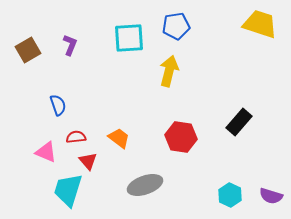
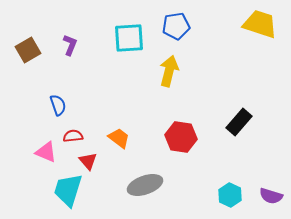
red semicircle: moved 3 px left, 1 px up
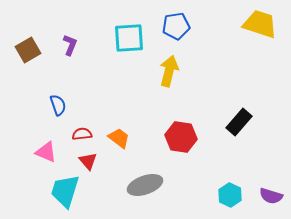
red semicircle: moved 9 px right, 2 px up
cyan trapezoid: moved 3 px left, 1 px down
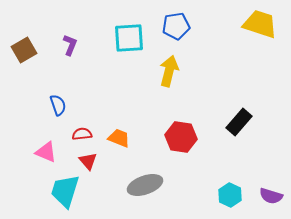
brown square: moved 4 px left
orange trapezoid: rotated 15 degrees counterclockwise
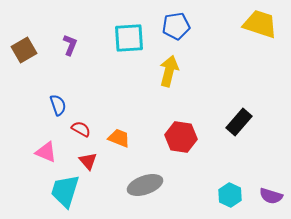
red semicircle: moved 1 px left, 5 px up; rotated 36 degrees clockwise
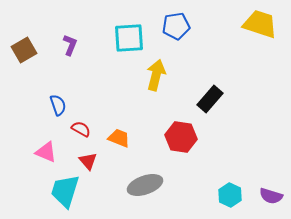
yellow arrow: moved 13 px left, 4 px down
black rectangle: moved 29 px left, 23 px up
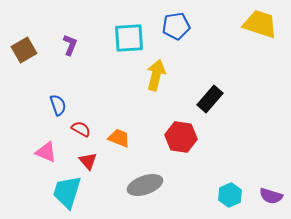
cyan trapezoid: moved 2 px right, 1 px down
cyan hexagon: rotated 10 degrees clockwise
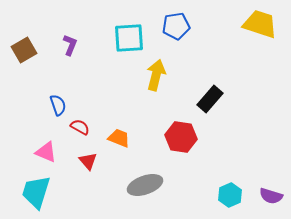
red semicircle: moved 1 px left, 2 px up
cyan trapezoid: moved 31 px left
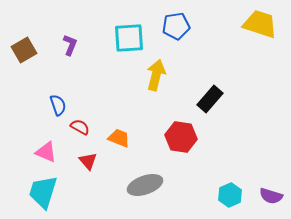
cyan trapezoid: moved 7 px right
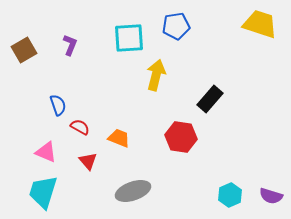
gray ellipse: moved 12 px left, 6 px down
